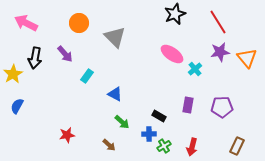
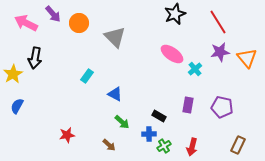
purple arrow: moved 12 px left, 40 px up
purple pentagon: rotated 15 degrees clockwise
brown rectangle: moved 1 px right, 1 px up
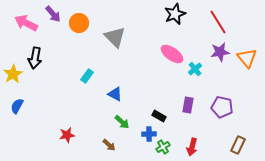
green cross: moved 1 px left, 1 px down
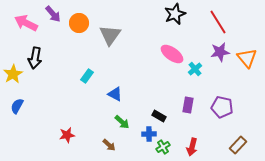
gray triangle: moved 5 px left, 2 px up; rotated 20 degrees clockwise
brown rectangle: rotated 18 degrees clockwise
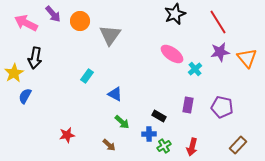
orange circle: moved 1 px right, 2 px up
yellow star: moved 1 px right, 1 px up
blue semicircle: moved 8 px right, 10 px up
green cross: moved 1 px right, 1 px up
